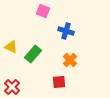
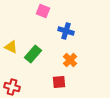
red cross: rotated 28 degrees counterclockwise
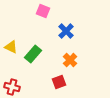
blue cross: rotated 28 degrees clockwise
red square: rotated 16 degrees counterclockwise
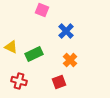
pink square: moved 1 px left, 1 px up
green rectangle: moved 1 px right; rotated 24 degrees clockwise
red cross: moved 7 px right, 6 px up
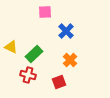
pink square: moved 3 px right, 2 px down; rotated 24 degrees counterclockwise
green rectangle: rotated 18 degrees counterclockwise
red cross: moved 9 px right, 6 px up
